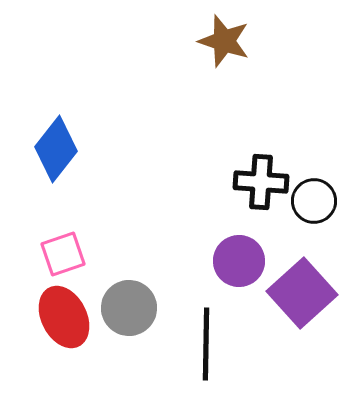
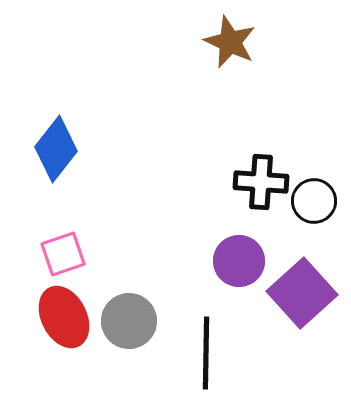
brown star: moved 6 px right, 1 px down; rotated 6 degrees clockwise
gray circle: moved 13 px down
black line: moved 9 px down
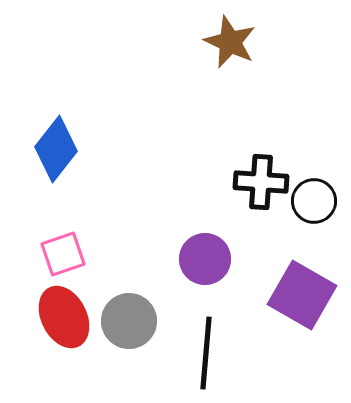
purple circle: moved 34 px left, 2 px up
purple square: moved 2 px down; rotated 18 degrees counterclockwise
black line: rotated 4 degrees clockwise
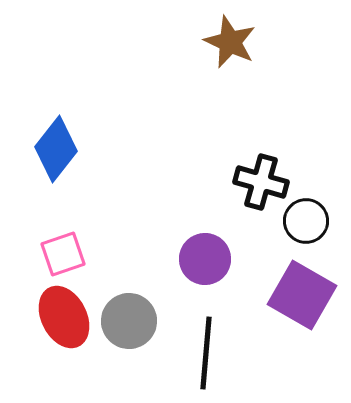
black cross: rotated 12 degrees clockwise
black circle: moved 8 px left, 20 px down
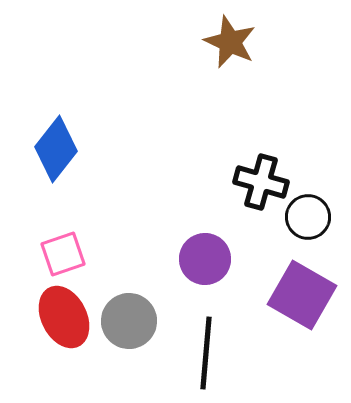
black circle: moved 2 px right, 4 px up
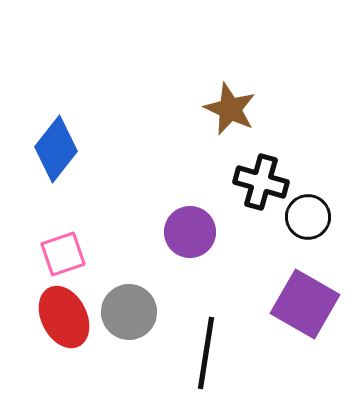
brown star: moved 67 px down
purple circle: moved 15 px left, 27 px up
purple square: moved 3 px right, 9 px down
gray circle: moved 9 px up
black line: rotated 4 degrees clockwise
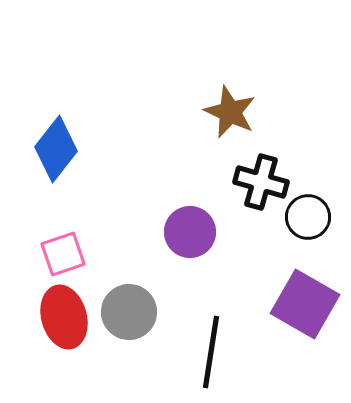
brown star: moved 3 px down
red ellipse: rotated 12 degrees clockwise
black line: moved 5 px right, 1 px up
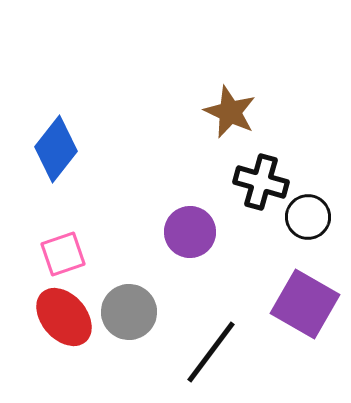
red ellipse: rotated 26 degrees counterclockwise
black line: rotated 28 degrees clockwise
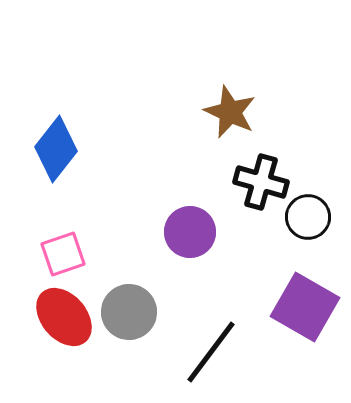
purple square: moved 3 px down
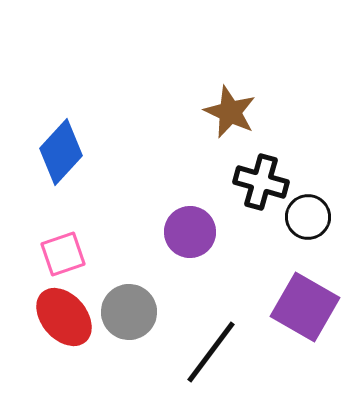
blue diamond: moved 5 px right, 3 px down; rotated 4 degrees clockwise
